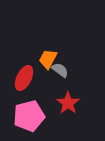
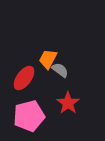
red ellipse: rotated 10 degrees clockwise
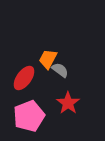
pink pentagon: rotated 8 degrees counterclockwise
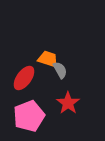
orange trapezoid: rotated 80 degrees clockwise
gray semicircle: rotated 24 degrees clockwise
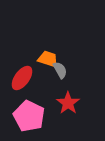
red ellipse: moved 2 px left
pink pentagon: rotated 24 degrees counterclockwise
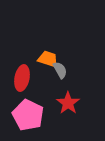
red ellipse: rotated 25 degrees counterclockwise
pink pentagon: moved 1 px left, 1 px up
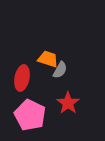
gray semicircle: rotated 60 degrees clockwise
pink pentagon: moved 2 px right
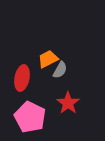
orange trapezoid: rotated 45 degrees counterclockwise
pink pentagon: moved 2 px down
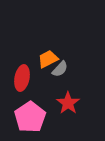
gray semicircle: moved 1 px up; rotated 12 degrees clockwise
pink pentagon: rotated 12 degrees clockwise
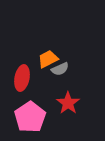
gray semicircle: rotated 24 degrees clockwise
